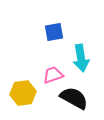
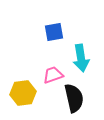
black semicircle: rotated 48 degrees clockwise
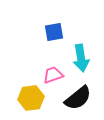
yellow hexagon: moved 8 px right, 5 px down
black semicircle: moved 4 px right; rotated 64 degrees clockwise
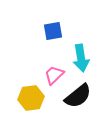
blue square: moved 1 px left, 1 px up
pink trapezoid: moved 1 px right; rotated 25 degrees counterclockwise
black semicircle: moved 2 px up
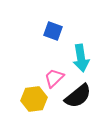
blue square: rotated 30 degrees clockwise
pink trapezoid: moved 3 px down
yellow hexagon: moved 3 px right, 1 px down
